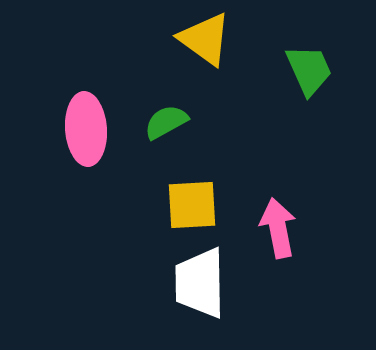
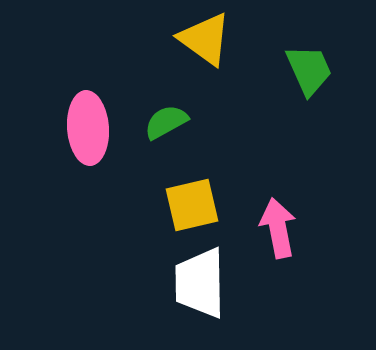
pink ellipse: moved 2 px right, 1 px up
yellow square: rotated 10 degrees counterclockwise
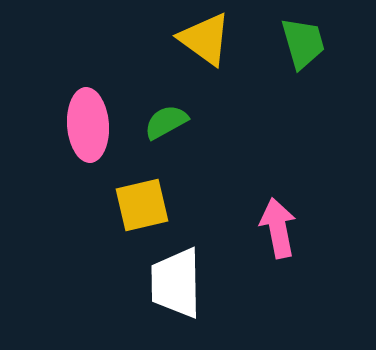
green trapezoid: moved 6 px left, 27 px up; rotated 8 degrees clockwise
pink ellipse: moved 3 px up
yellow square: moved 50 px left
white trapezoid: moved 24 px left
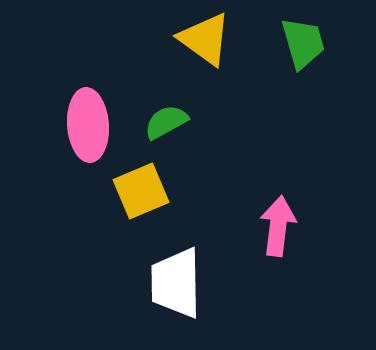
yellow square: moved 1 px left, 14 px up; rotated 10 degrees counterclockwise
pink arrow: moved 2 px up; rotated 18 degrees clockwise
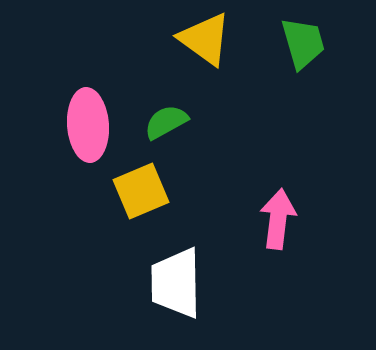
pink arrow: moved 7 px up
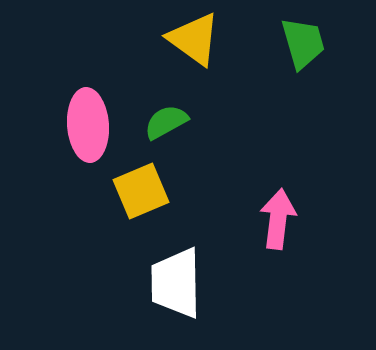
yellow triangle: moved 11 px left
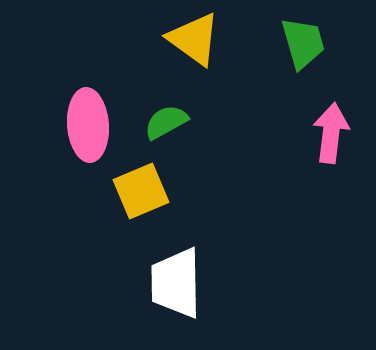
pink arrow: moved 53 px right, 86 px up
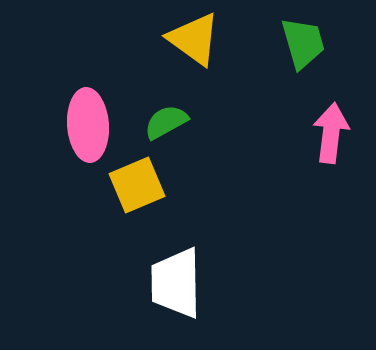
yellow square: moved 4 px left, 6 px up
